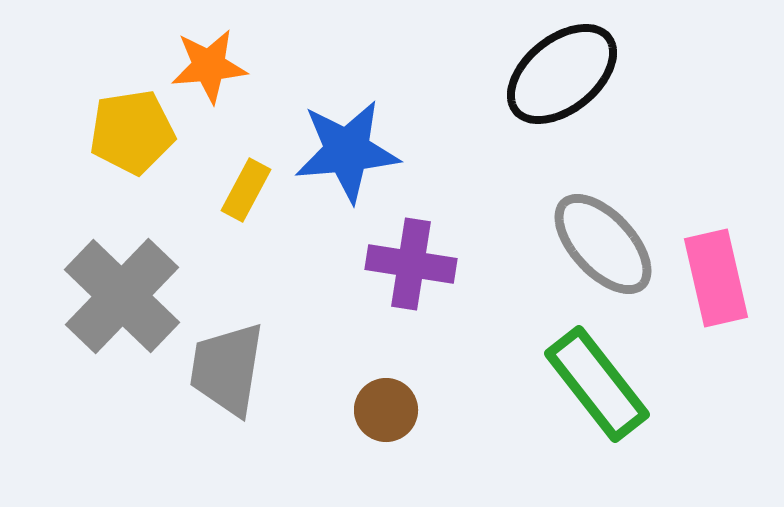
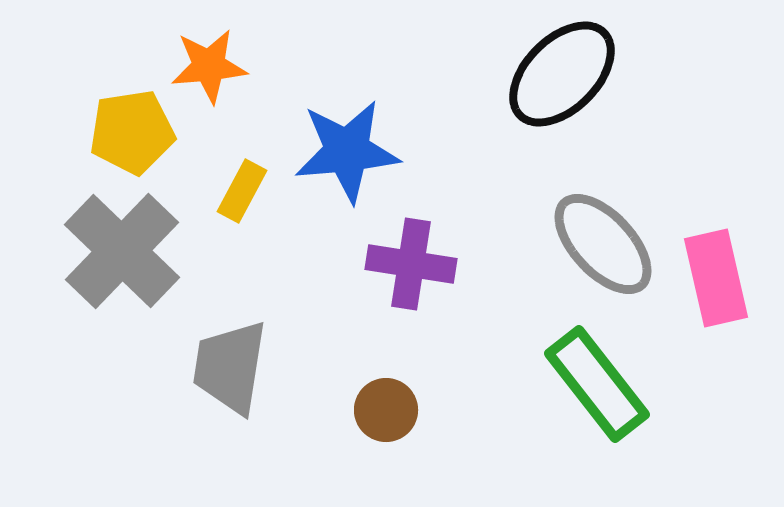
black ellipse: rotated 6 degrees counterclockwise
yellow rectangle: moved 4 px left, 1 px down
gray cross: moved 45 px up
gray trapezoid: moved 3 px right, 2 px up
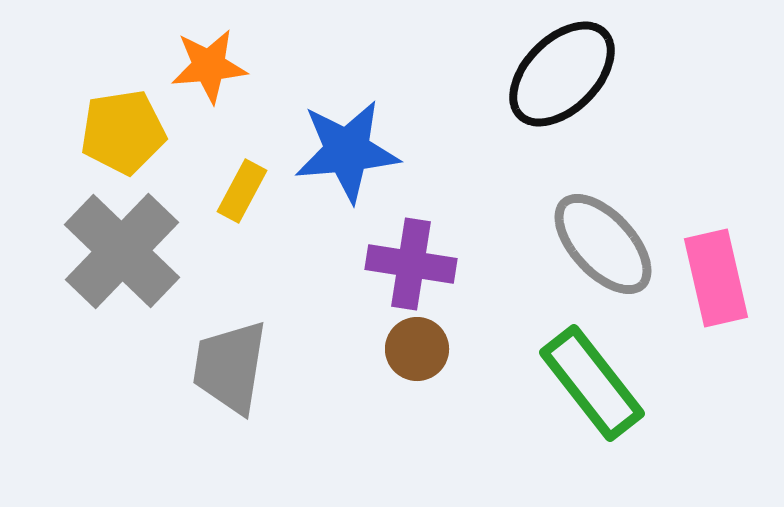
yellow pentagon: moved 9 px left
green rectangle: moved 5 px left, 1 px up
brown circle: moved 31 px right, 61 px up
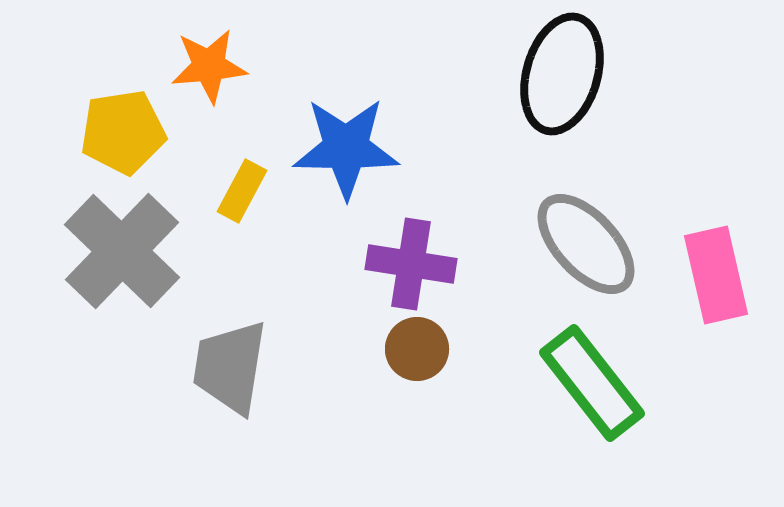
black ellipse: rotated 29 degrees counterclockwise
blue star: moved 1 px left, 3 px up; rotated 6 degrees clockwise
gray ellipse: moved 17 px left
pink rectangle: moved 3 px up
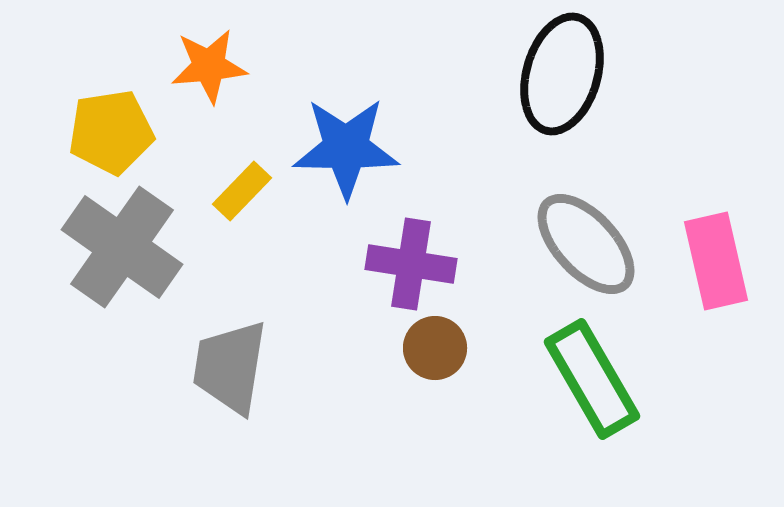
yellow pentagon: moved 12 px left
yellow rectangle: rotated 16 degrees clockwise
gray cross: moved 4 px up; rotated 9 degrees counterclockwise
pink rectangle: moved 14 px up
brown circle: moved 18 px right, 1 px up
green rectangle: moved 4 px up; rotated 8 degrees clockwise
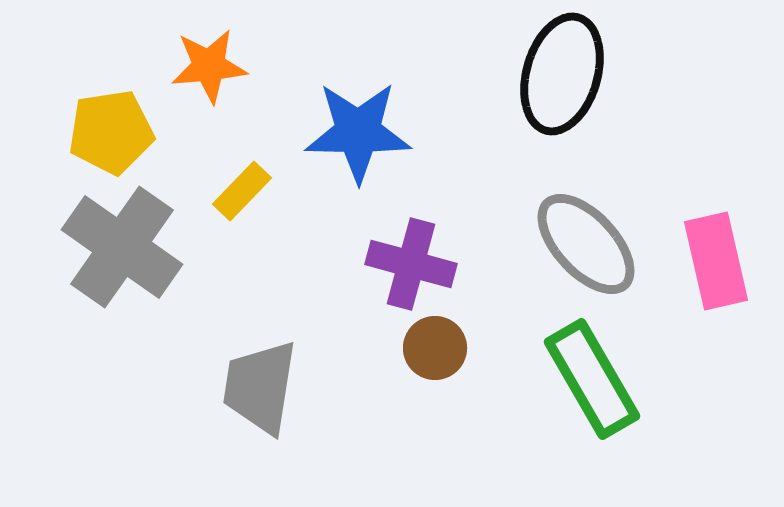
blue star: moved 12 px right, 16 px up
purple cross: rotated 6 degrees clockwise
gray trapezoid: moved 30 px right, 20 px down
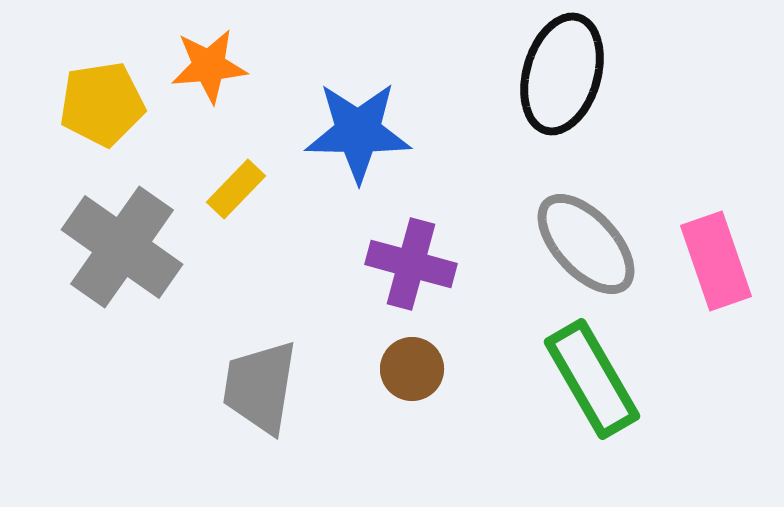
yellow pentagon: moved 9 px left, 28 px up
yellow rectangle: moved 6 px left, 2 px up
pink rectangle: rotated 6 degrees counterclockwise
brown circle: moved 23 px left, 21 px down
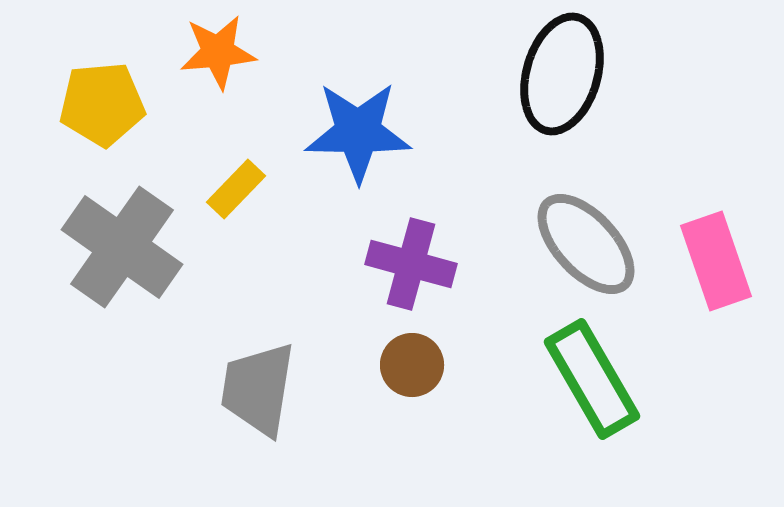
orange star: moved 9 px right, 14 px up
yellow pentagon: rotated 4 degrees clockwise
brown circle: moved 4 px up
gray trapezoid: moved 2 px left, 2 px down
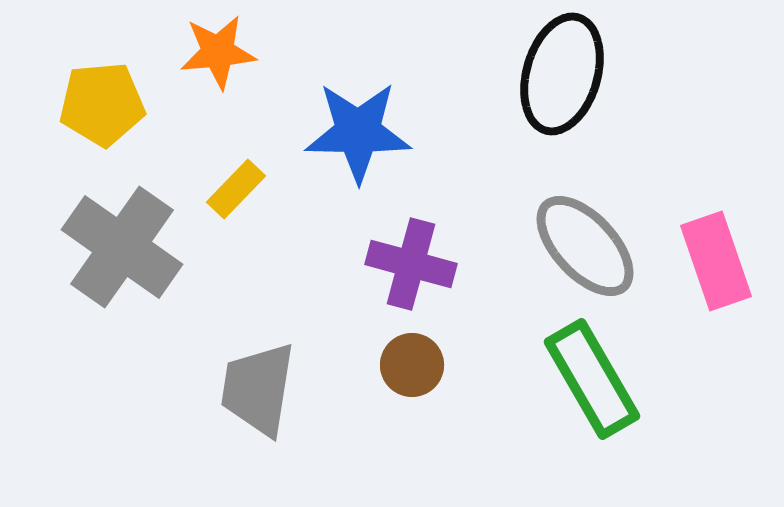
gray ellipse: moved 1 px left, 2 px down
